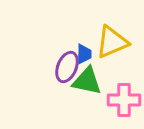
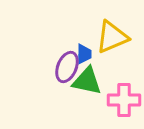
yellow triangle: moved 5 px up
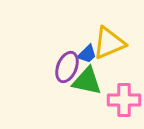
yellow triangle: moved 3 px left, 6 px down
blue trapezoid: moved 3 px right; rotated 45 degrees clockwise
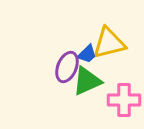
yellow triangle: rotated 9 degrees clockwise
green triangle: rotated 36 degrees counterclockwise
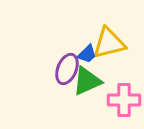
purple ellipse: moved 2 px down
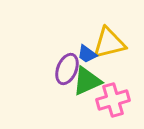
blue trapezoid: rotated 80 degrees clockwise
pink cross: moved 11 px left; rotated 16 degrees counterclockwise
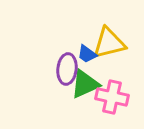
purple ellipse: rotated 16 degrees counterclockwise
green triangle: moved 2 px left, 3 px down
pink cross: moved 1 px left, 3 px up; rotated 28 degrees clockwise
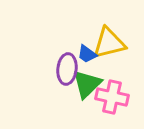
green triangle: moved 2 px right; rotated 20 degrees counterclockwise
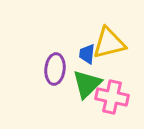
blue trapezoid: rotated 60 degrees clockwise
purple ellipse: moved 12 px left
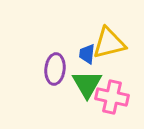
green triangle: rotated 16 degrees counterclockwise
